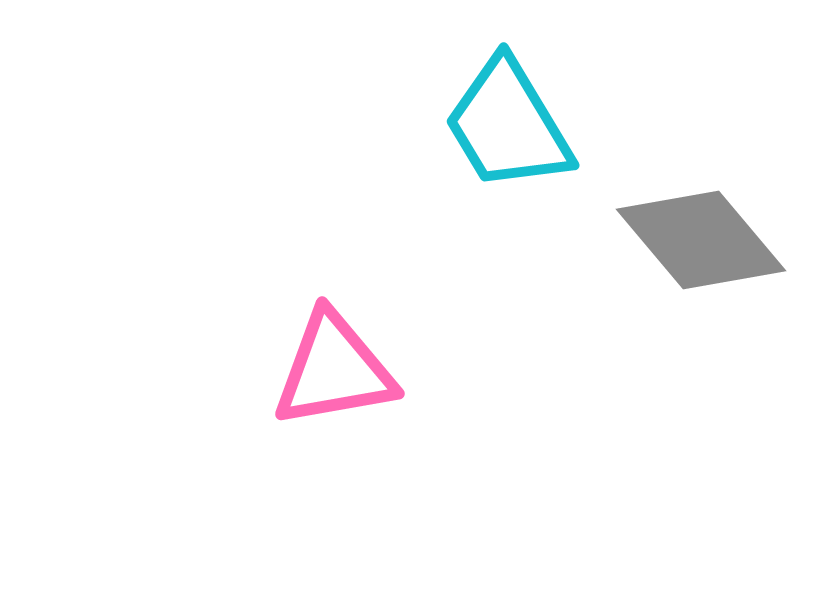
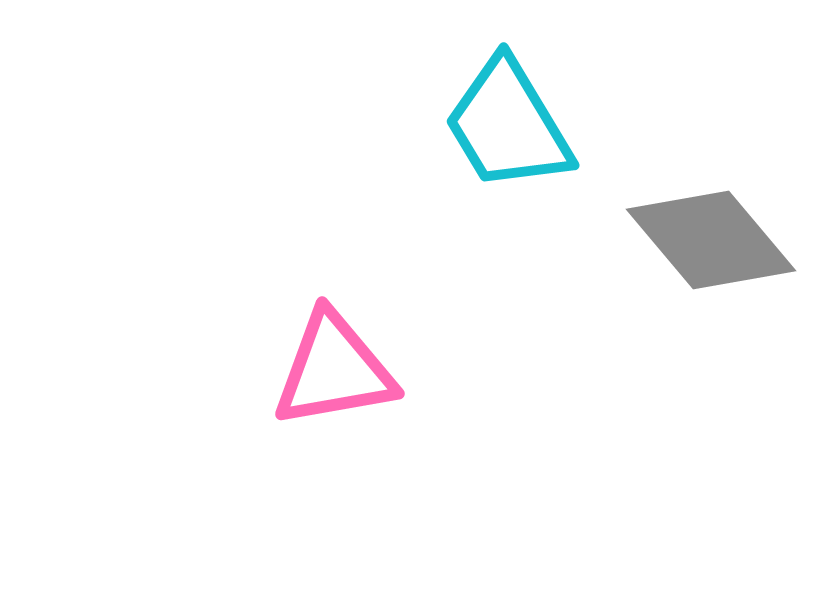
gray diamond: moved 10 px right
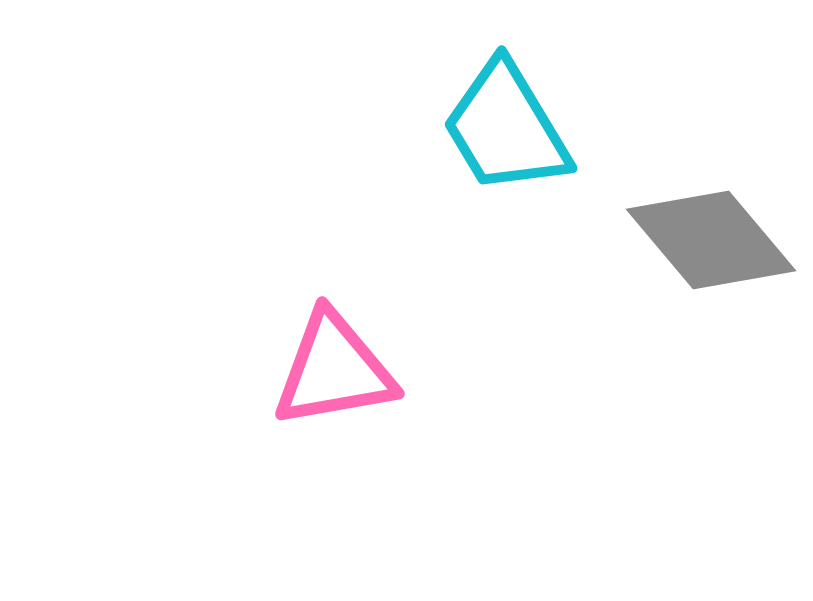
cyan trapezoid: moved 2 px left, 3 px down
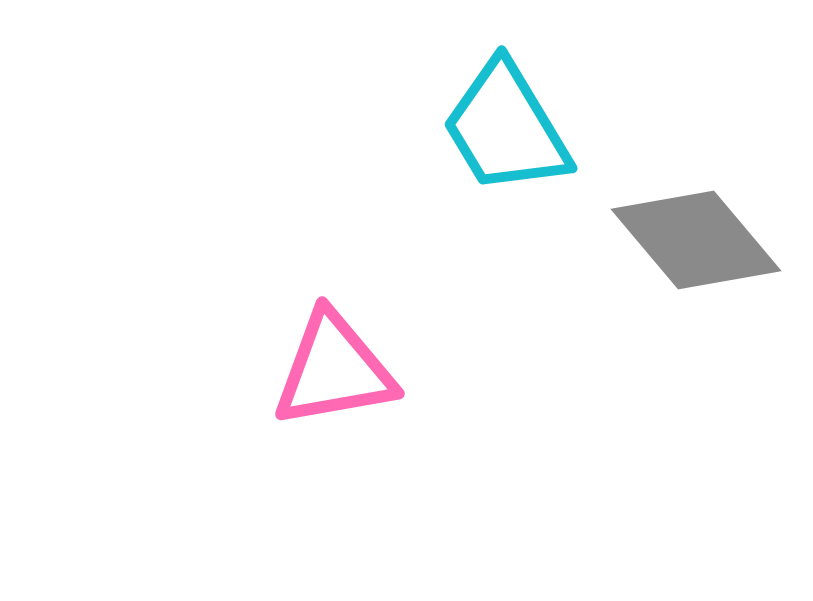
gray diamond: moved 15 px left
